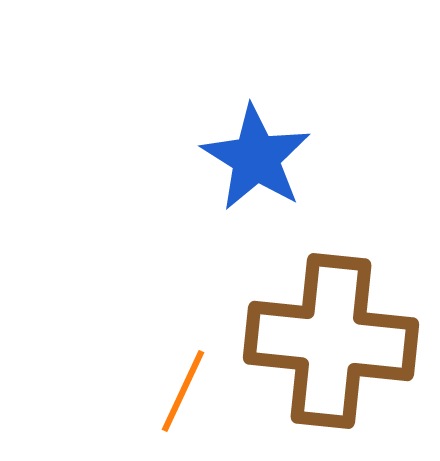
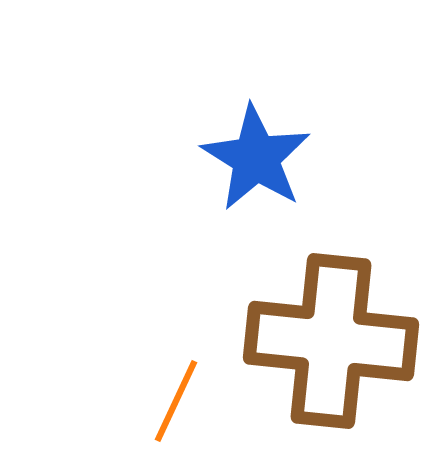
orange line: moved 7 px left, 10 px down
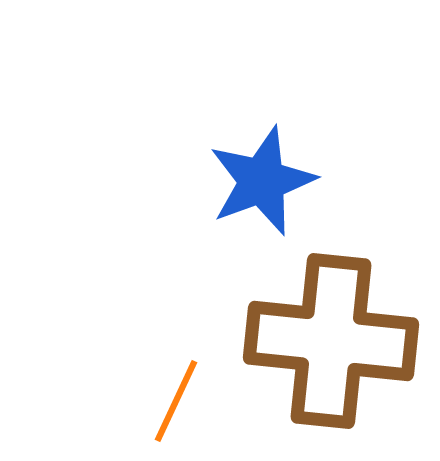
blue star: moved 6 px right, 23 px down; rotated 20 degrees clockwise
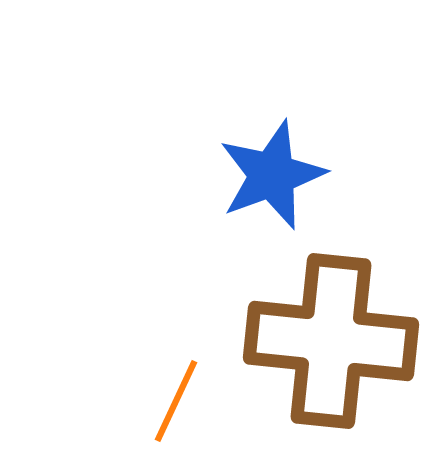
blue star: moved 10 px right, 6 px up
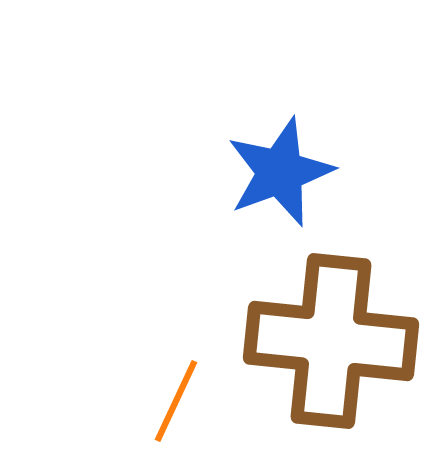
blue star: moved 8 px right, 3 px up
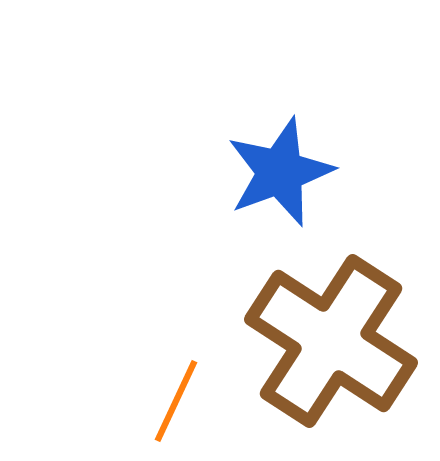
brown cross: rotated 27 degrees clockwise
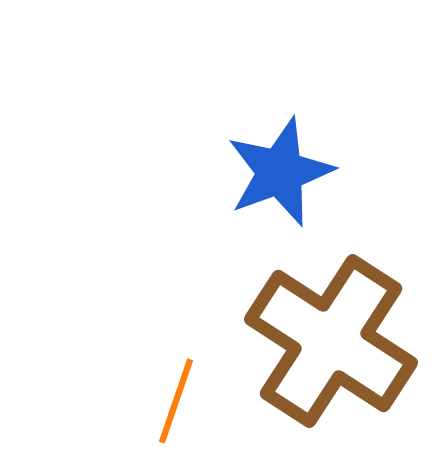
orange line: rotated 6 degrees counterclockwise
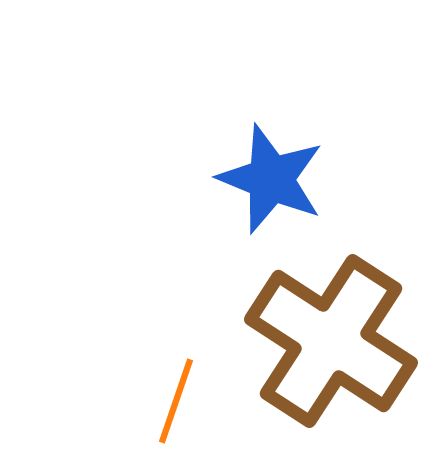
blue star: moved 9 px left, 7 px down; rotated 30 degrees counterclockwise
